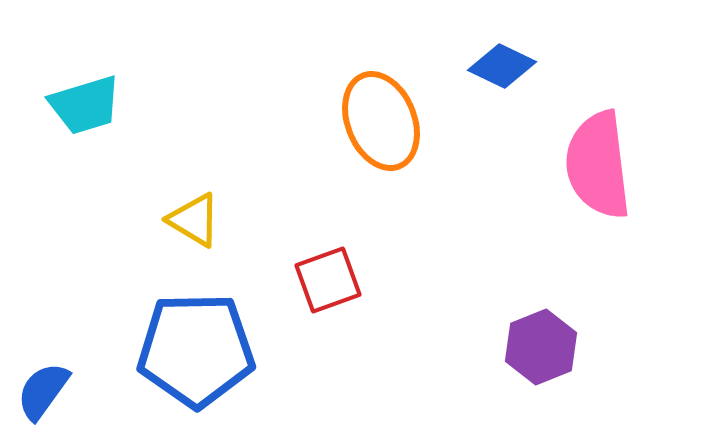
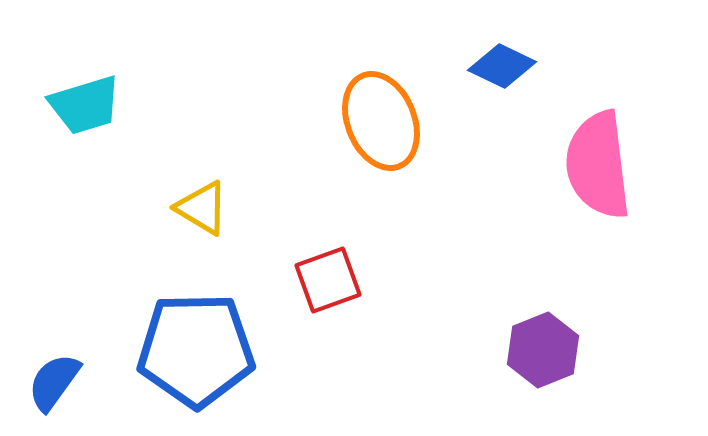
yellow triangle: moved 8 px right, 12 px up
purple hexagon: moved 2 px right, 3 px down
blue semicircle: moved 11 px right, 9 px up
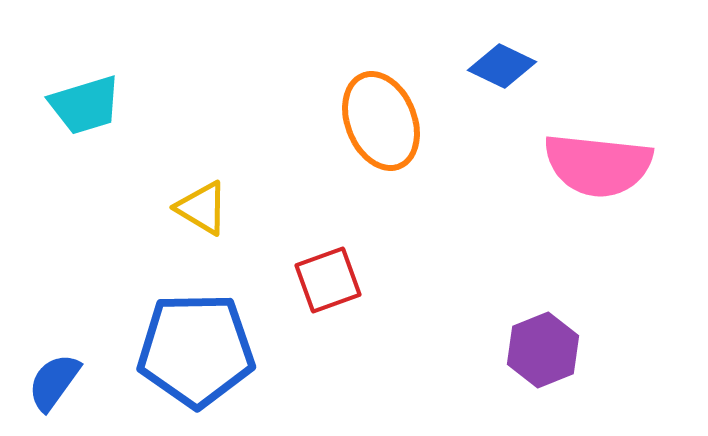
pink semicircle: rotated 77 degrees counterclockwise
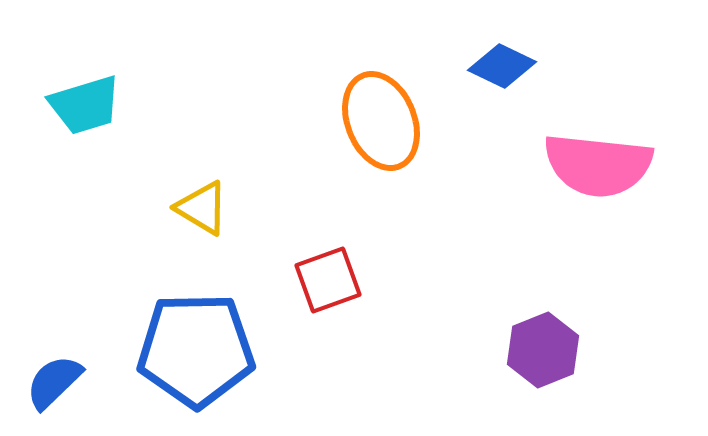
blue semicircle: rotated 10 degrees clockwise
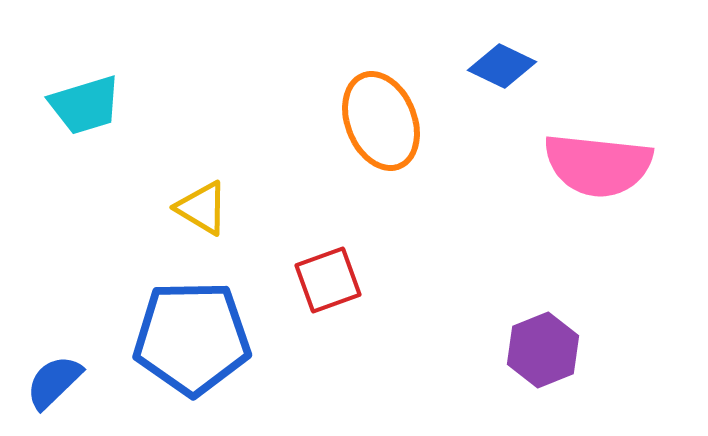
blue pentagon: moved 4 px left, 12 px up
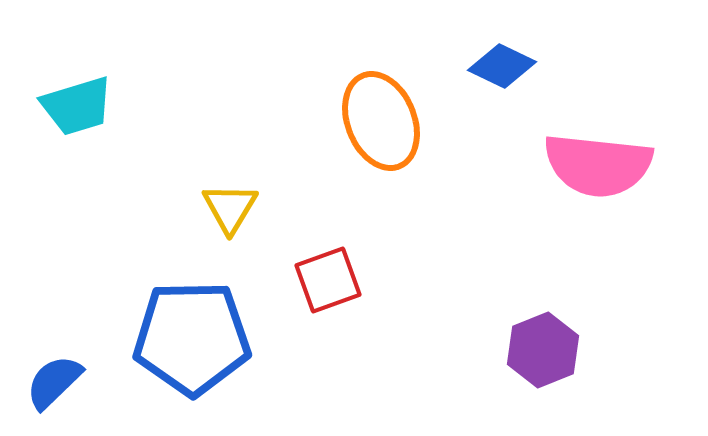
cyan trapezoid: moved 8 px left, 1 px down
yellow triangle: moved 28 px right; rotated 30 degrees clockwise
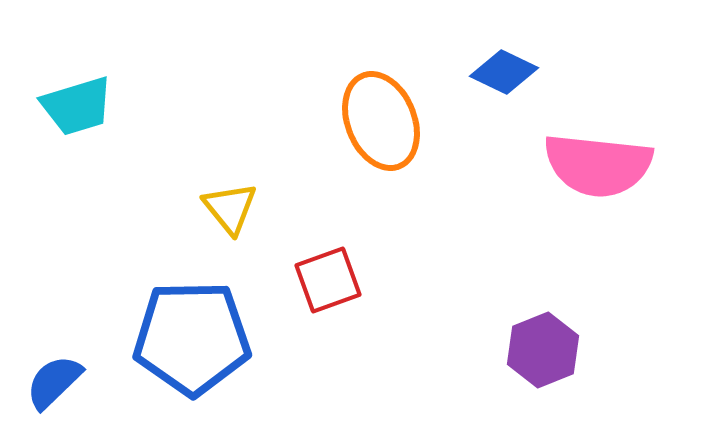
blue diamond: moved 2 px right, 6 px down
yellow triangle: rotated 10 degrees counterclockwise
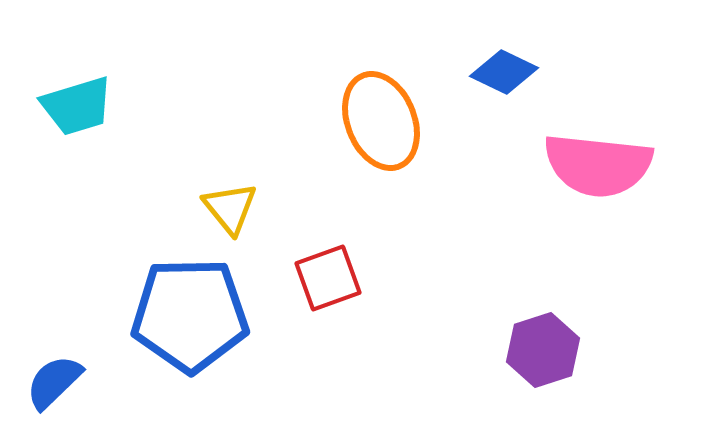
red square: moved 2 px up
blue pentagon: moved 2 px left, 23 px up
purple hexagon: rotated 4 degrees clockwise
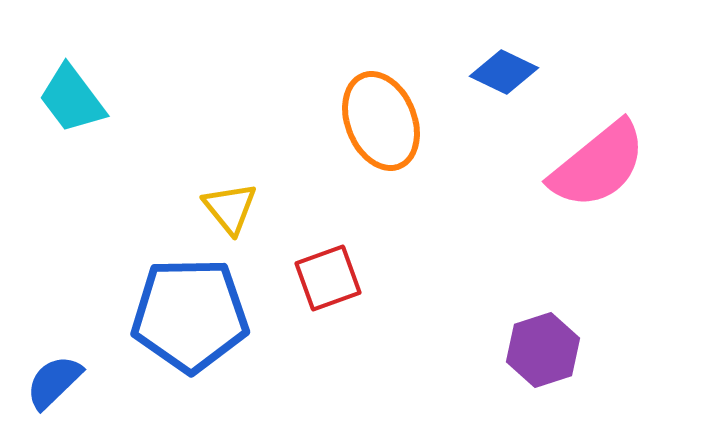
cyan trapezoid: moved 5 px left, 7 px up; rotated 70 degrees clockwise
pink semicircle: rotated 45 degrees counterclockwise
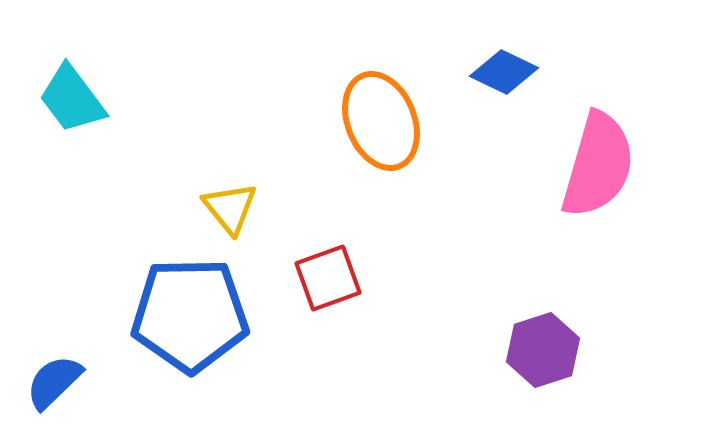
pink semicircle: rotated 35 degrees counterclockwise
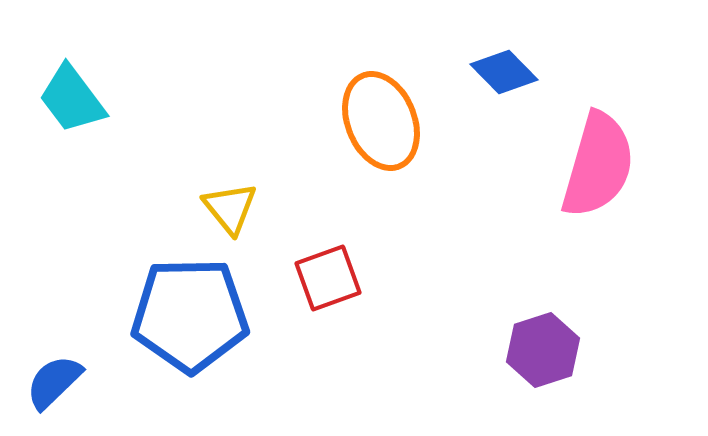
blue diamond: rotated 20 degrees clockwise
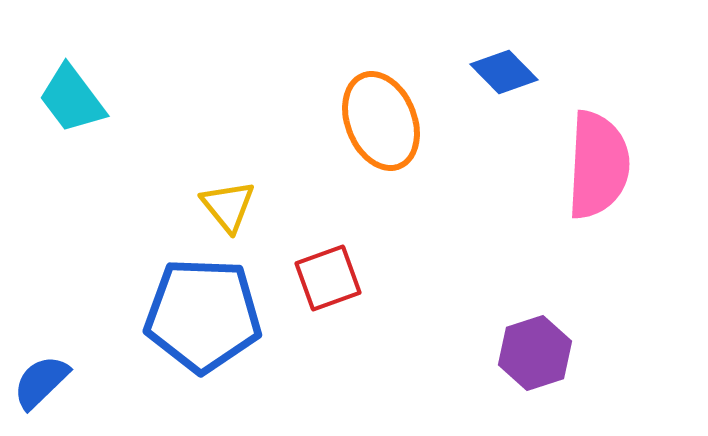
pink semicircle: rotated 13 degrees counterclockwise
yellow triangle: moved 2 px left, 2 px up
blue pentagon: moved 13 px right; rotated 3 degrees clockwise
purple hexagon: moved 8 px left, 3 px down
blue semicircle: moved 13 px left
